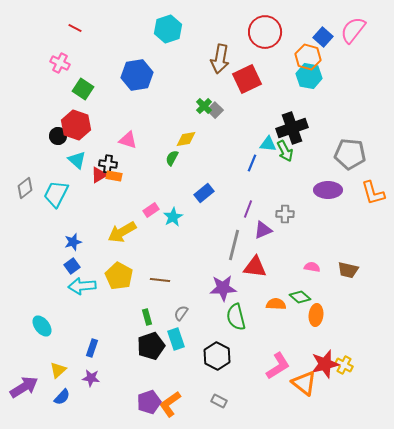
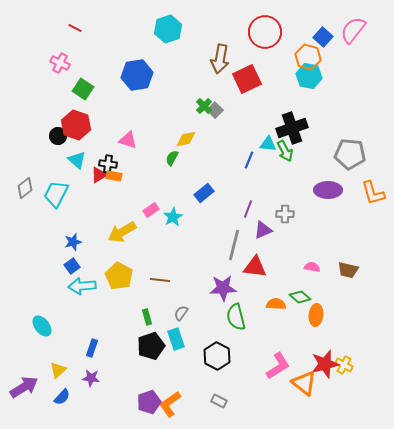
blue line at (252, 163): moved 3 px left, 3 px up
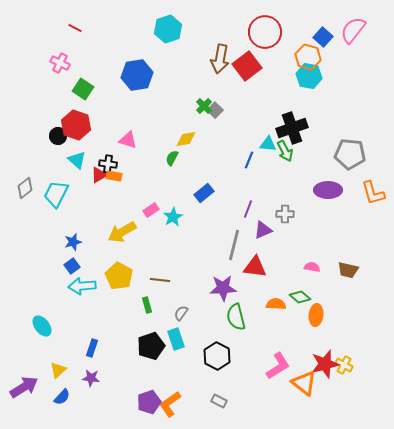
red square at (247, 79): moved 13 px up; rotated 12 degrees counterclockwise
green rectangle at (147, 317): moved 12 px up
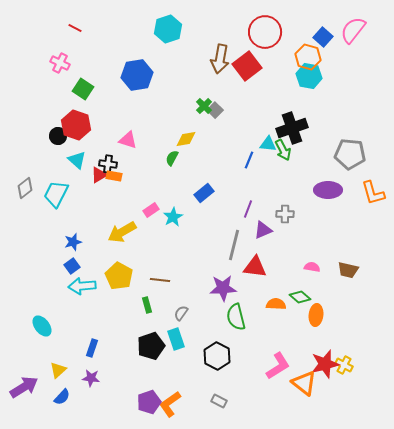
green arrow at (285, 151): moved 2 px left, 1 px up
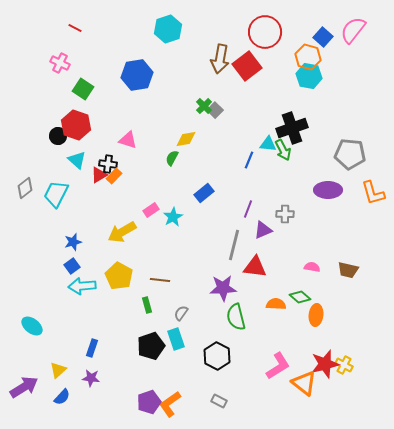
orange rectangle at (114, 176): rotated 56 degrees counterclockwise
cyan ellipse at (42, 326): moved 10 px left; rotated 15 degrees counterclockwise
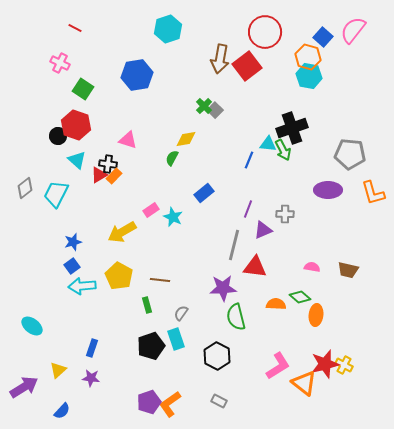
cyan star at (173, 217): rotated 18 degrees counterclockwise
blue semicircle at (62, 397): moved 14 px down
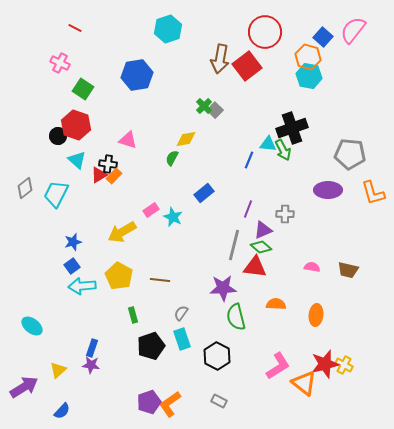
green diamond at (300, 297): moved 39 px left, 50 px up
green rectangle at (147, 305): moved 14 px left, 10 px down
cyan rectangle at (176, 339): moved 6 px right
purple star at (91, 378): moved 13 px up
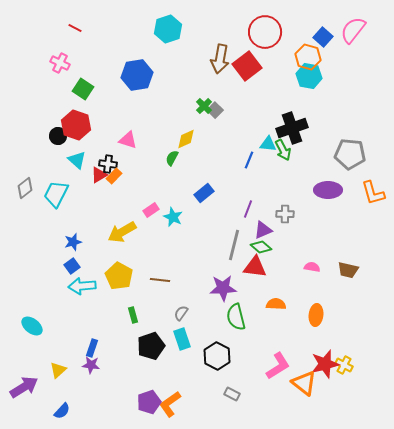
yellow diamond at (186, 139): rotated 15 degrees counterclockwise
gray rectangle at (219, 401): moved 13 px right, 7 px up
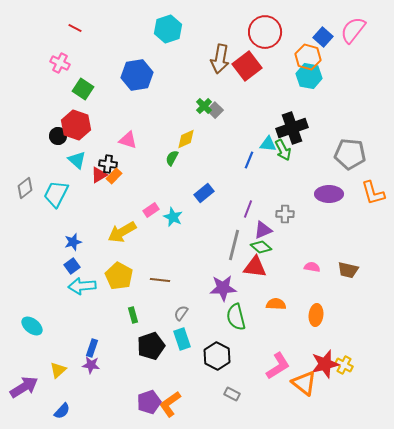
purple ellipse at (328, 190): moved 1 px right, 4 px down
